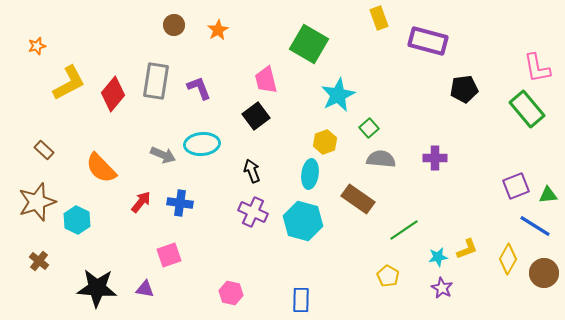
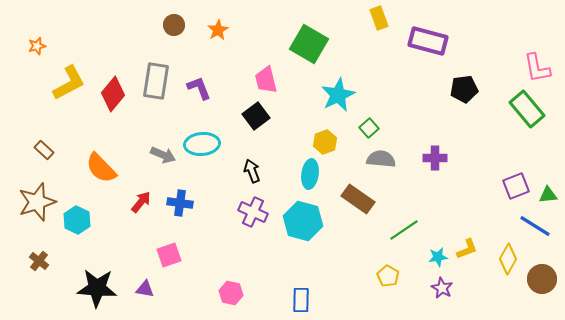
brown circle at (544, 273): moved 2 px left, 6 px down
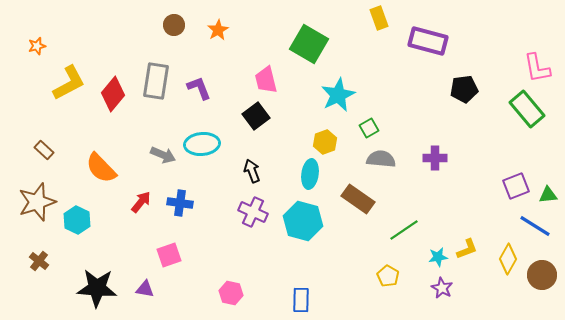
green square at (369, 128): rotated 12 degrees clockwise
brown circle at (542, 279): moved 4 px up
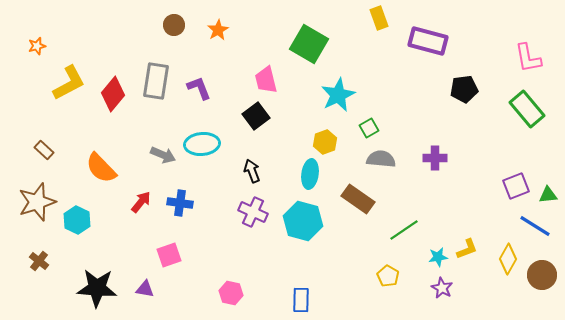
pink L-shape at (537, 68): moved 9 px left, 10 px up
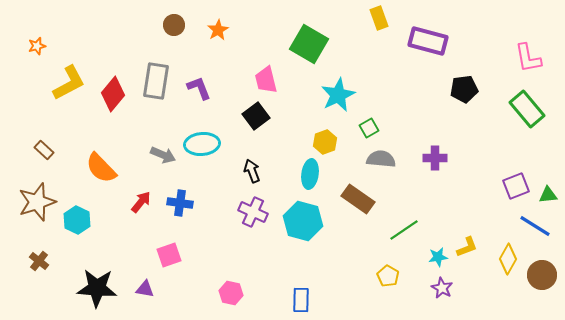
yellow L-shape at (467, 249): moved 2 px up
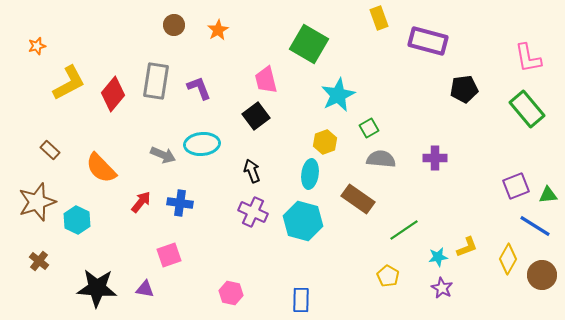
brown rectangle at (44, 150): moved 6 px right
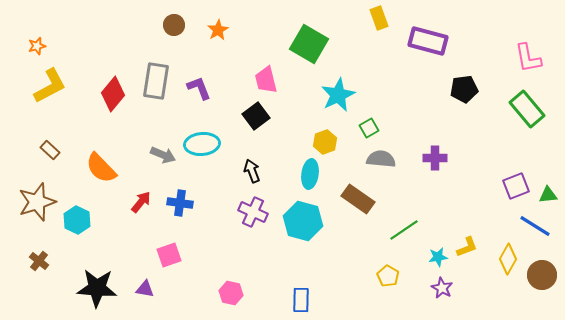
yellow L-shape at (69, 83): moved 19 px left, 3 px down
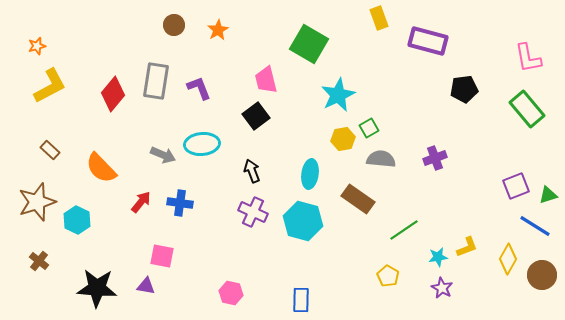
yellow hexagon at (325, 142): moved 18 px right, 3 px up; rotated 10 degrees clockwise
purple cross at (435, 158): rotated 20 degrees counterclockwise
green triangle at (548, 195): rotated 12 degrees counterclockwise
pink square at (169, 255): moved 7 px left, 1 px down; rotated 30 degrees clockwise
purple triangle at (145, 289): moved 1 px right, 3 px up
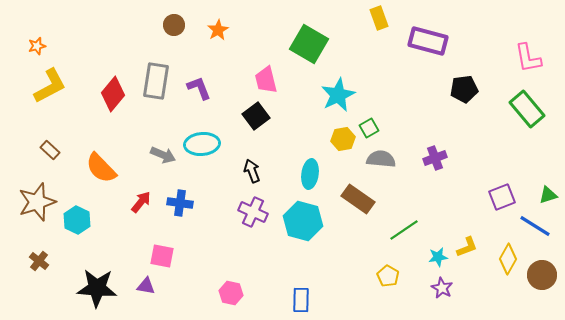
purple square at (516, 186): moved 14 px left, 11 px down
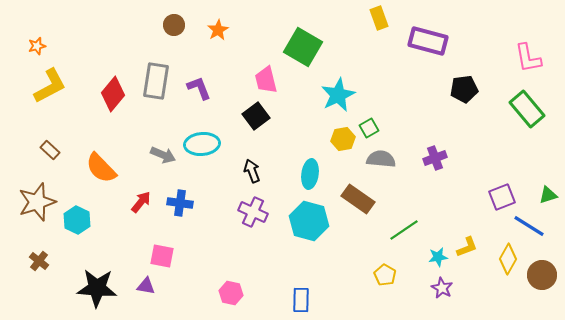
green square at (309, 44): moved 6 px left, 3 px down
cyan hexagon at (303, 221): moved 6 px right
blue line at (535, 226): moved 6 px left
yellow pentagon at (388, 276): moved 3 px left, 1 px up
